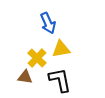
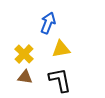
blue arrow: rotated 135 degrees counterclockwise
yellow cross: moved 13 px left, 4 px up
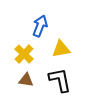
blue arrow: moved 8 px left, 3 px down
brown triangle: moved 1 px right, 3 px down
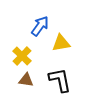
blue arrow: rotated 15 degrees clockwise
yellow triangle: moved 6 px up
yellow cross: moved 2 px left, 2 px down
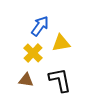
yellow cross: moved 11 px right, 3 px up
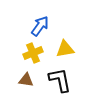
yellow triangle: moved 4 px right, 6 px down
yellow cross: rotated 24 degrees clockwise
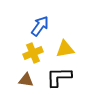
black L-shape: moved 1 px left, 3 px up; rotated 80 degrees counterclockwise
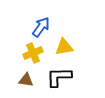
blue arrow: moved 1 px right, 1 px down
yellow triangle: moved 1 px left, 2 px up
